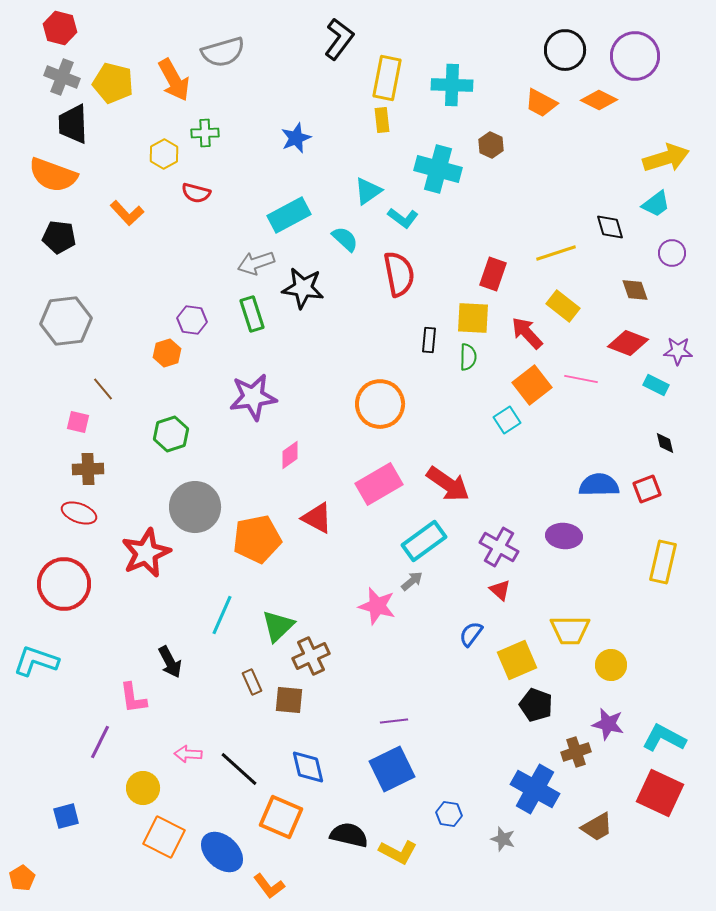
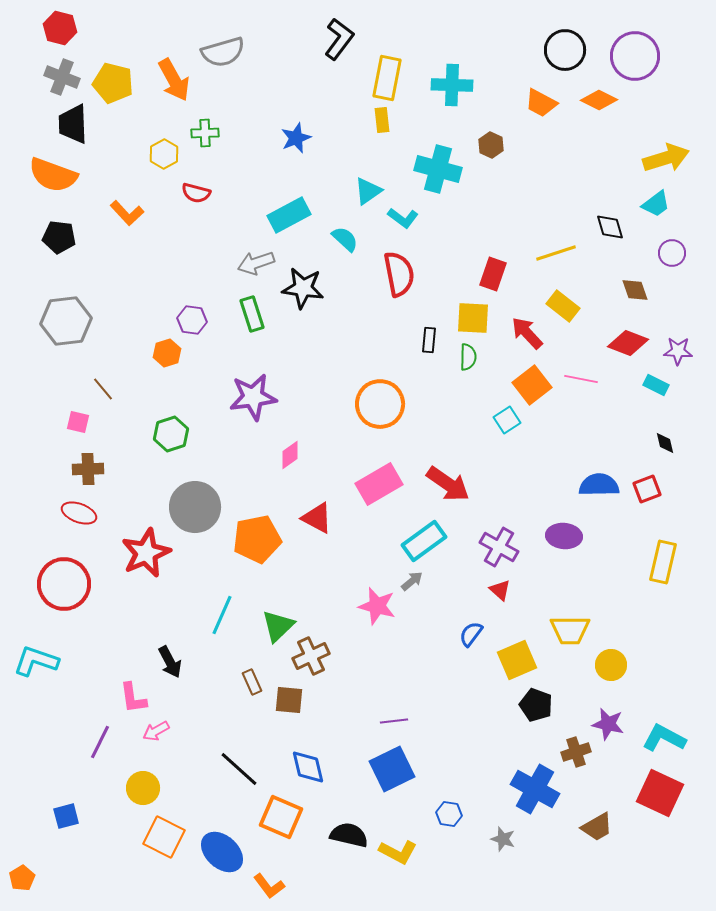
pink arrow at (188, 754): moved 32 px left, 23 px up; rotated 32 degrees counterclockwise
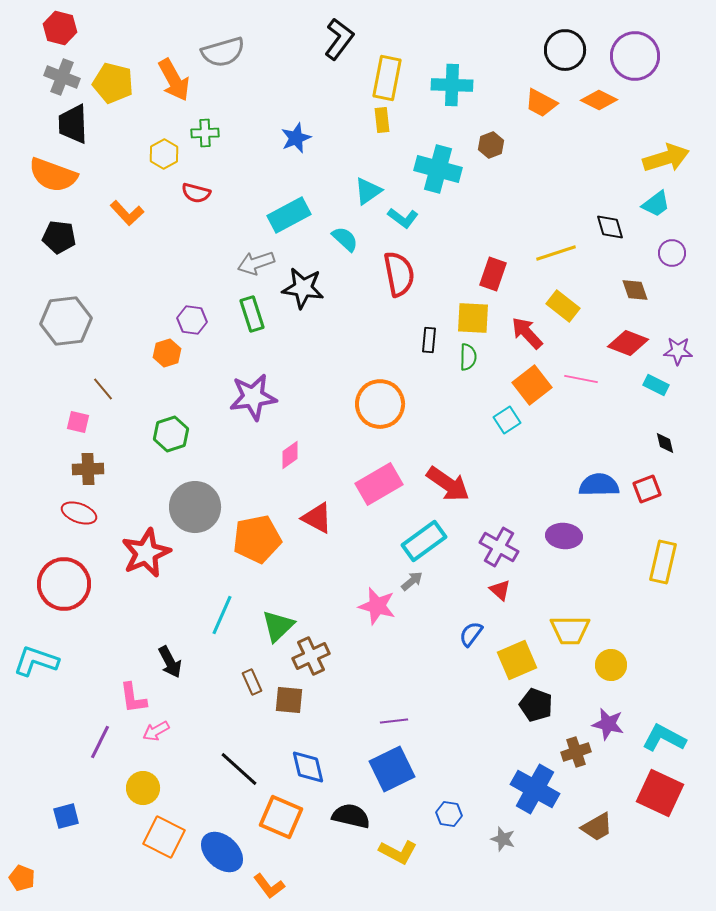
brown hexagon at (491, 145): rotated 15 degrees clockwise
black semicircle at (349, 835): moved 2 px right, 19 px up
orange pentagon at (22, 878): rotated 20 degrees counterclockwise
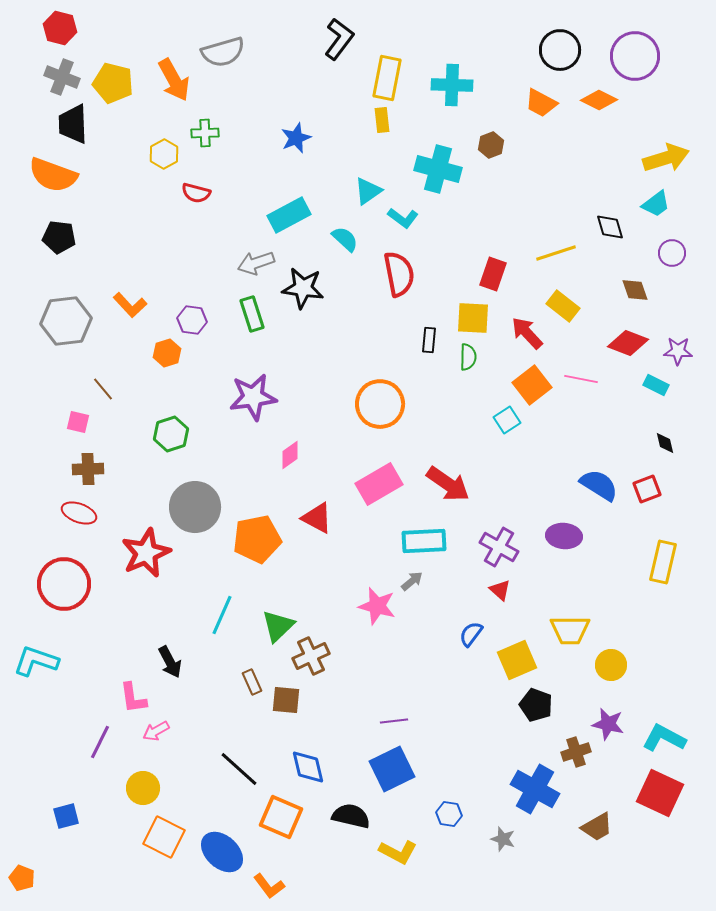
black circle at (565, 50): moved 5 px left
orange L-shape at (127, 213): moved 3 px right, 92 px down
blue semicircle at (599, 485): rotated 33 degrees clockwise
cyan rectangle at (424, 541): rotated 33 degrees clockwise
brown square at (289, 700): moved 3 px left
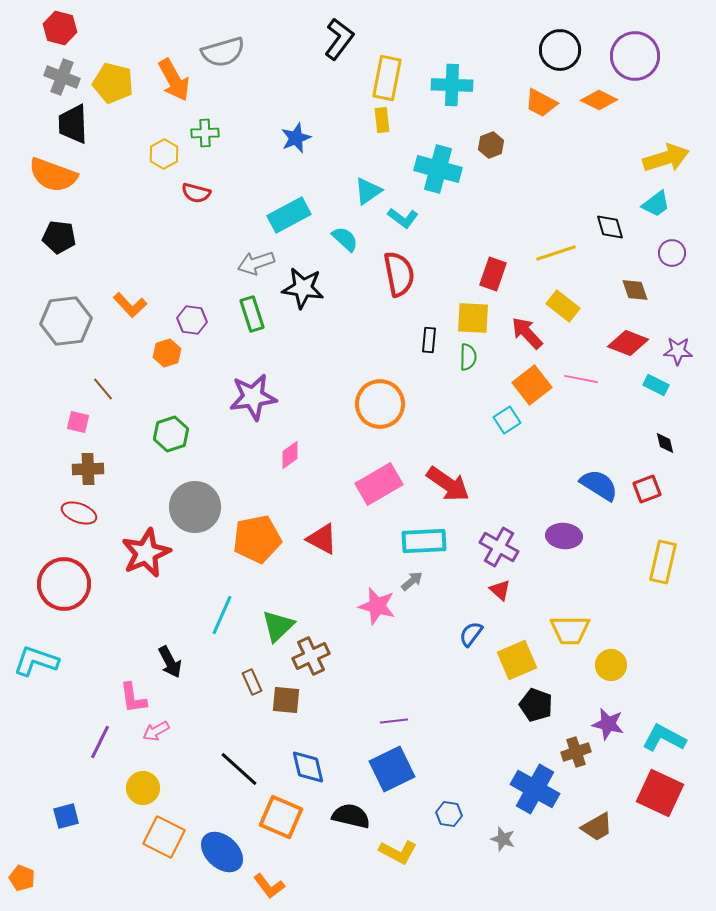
red triangle at (317, 518): moved 5 px right, 21 px down
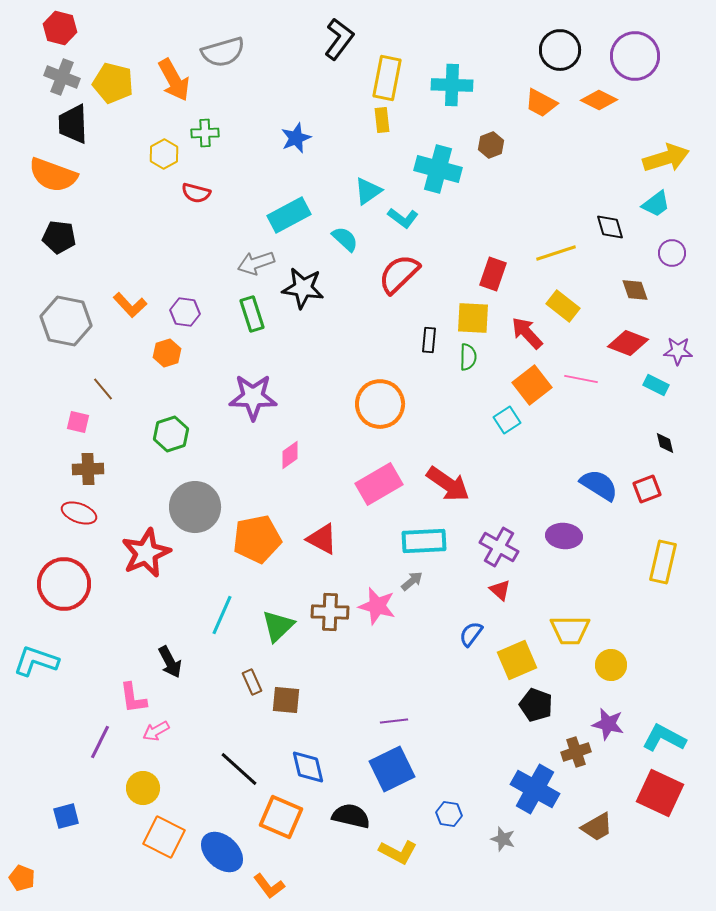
red semicircle at (399, 274): rotated 123 degrees counterclockwise
purple hexagon at (192, 320): moved 7 px left, 8 px up
gray hexagon at (66, 321): rotated 18 degrees clockwise
purple star at (253, 397): rotated 9 degrees clockwise
brown cross at (311, 656): moved 19 px right, 44 px up; rotated 27 degrees clockwise
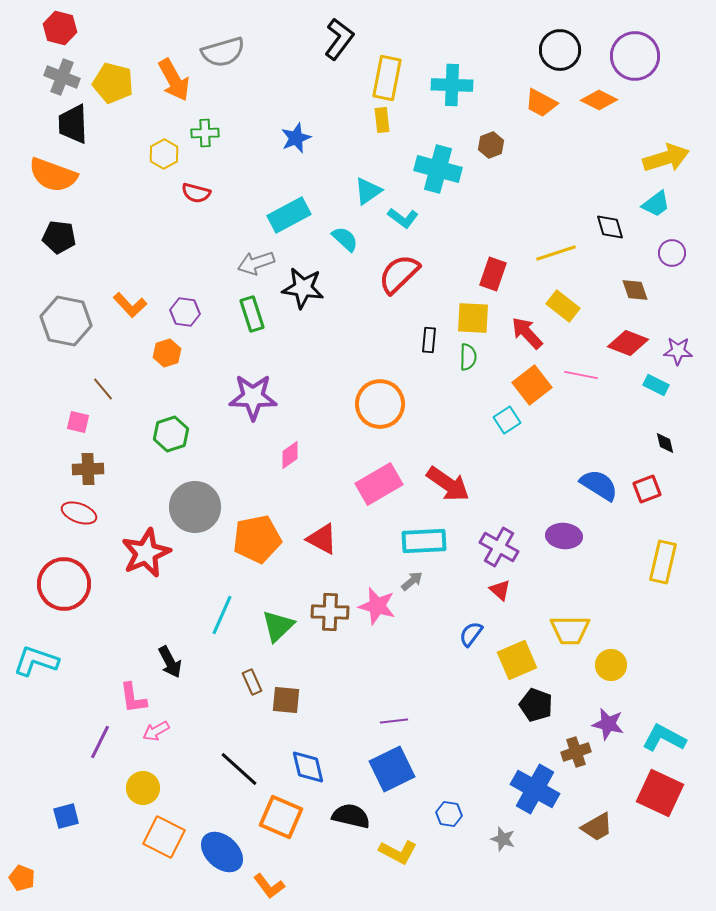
pink line at (581, 379): moved 4 px up
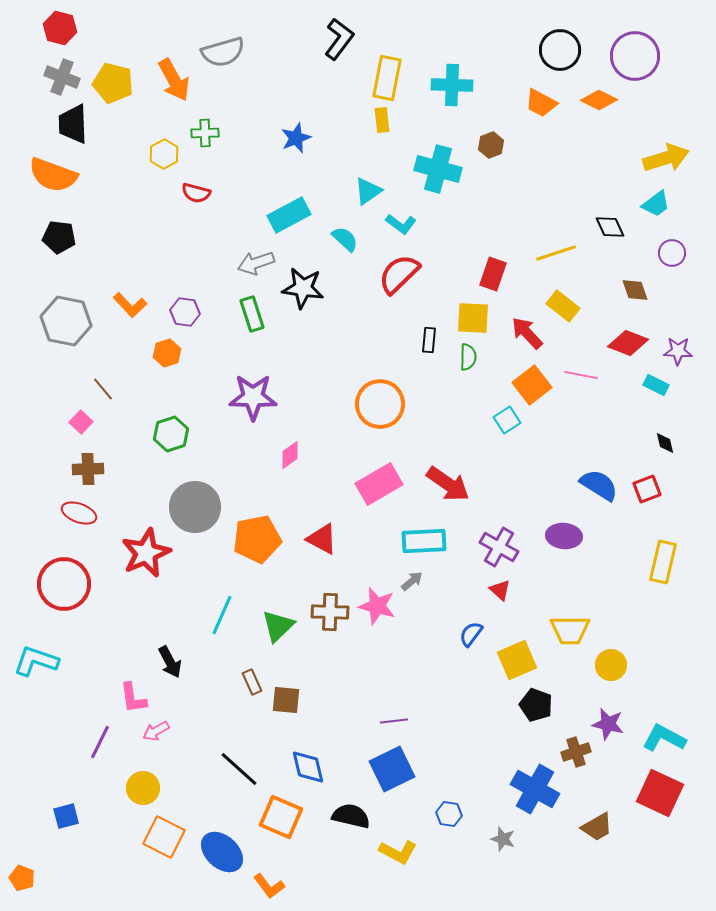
cyan L-shape at (403, 218): moved 2 px left, 6 px down
black diamond at (610, 227): rotated 8 degrees counterclockwise
pink square at (78, 422): moved 3 px right; rotated 30 degrees clockwise
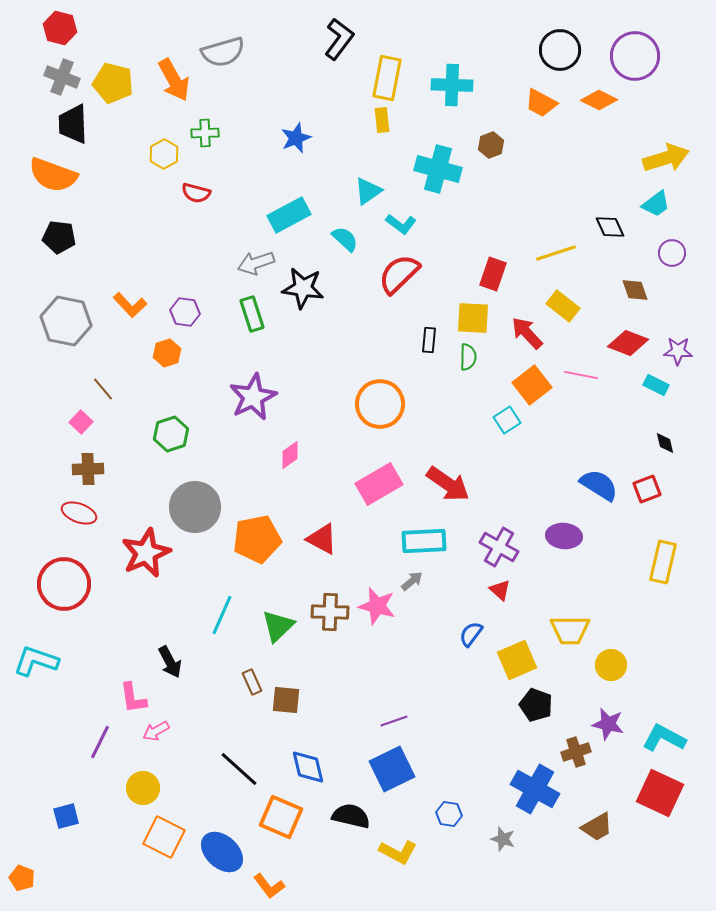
purple star at (253, 397): rotated 27 degrees counterclockwise
purple line at (394, 721): rotated 12 degrees counterclockwise
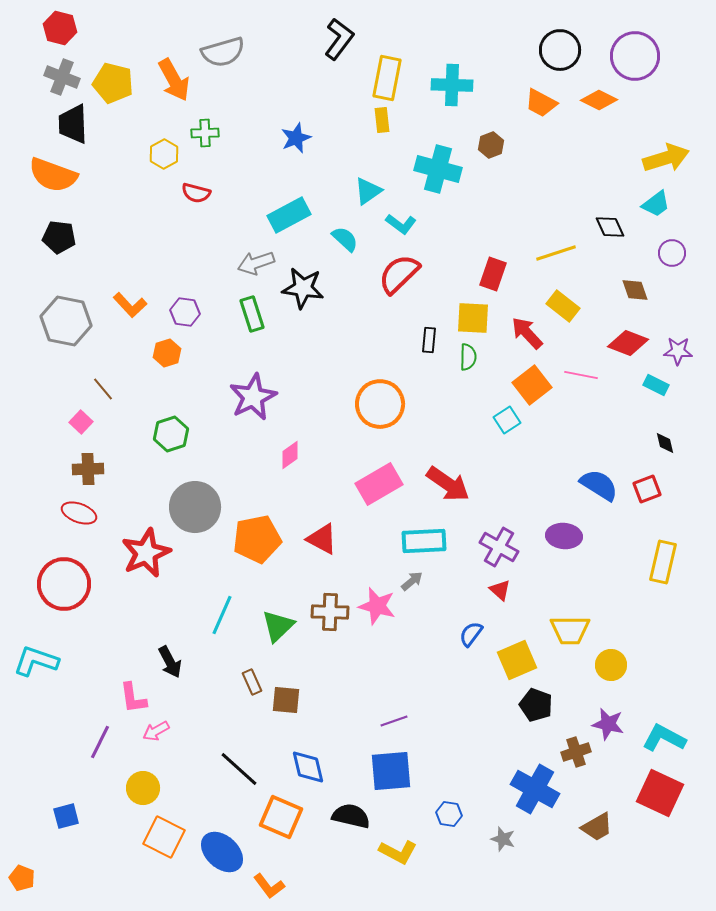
blue square at (392, 769): moved 1 px left, 2 px down; rotated 21 degrees clockwise
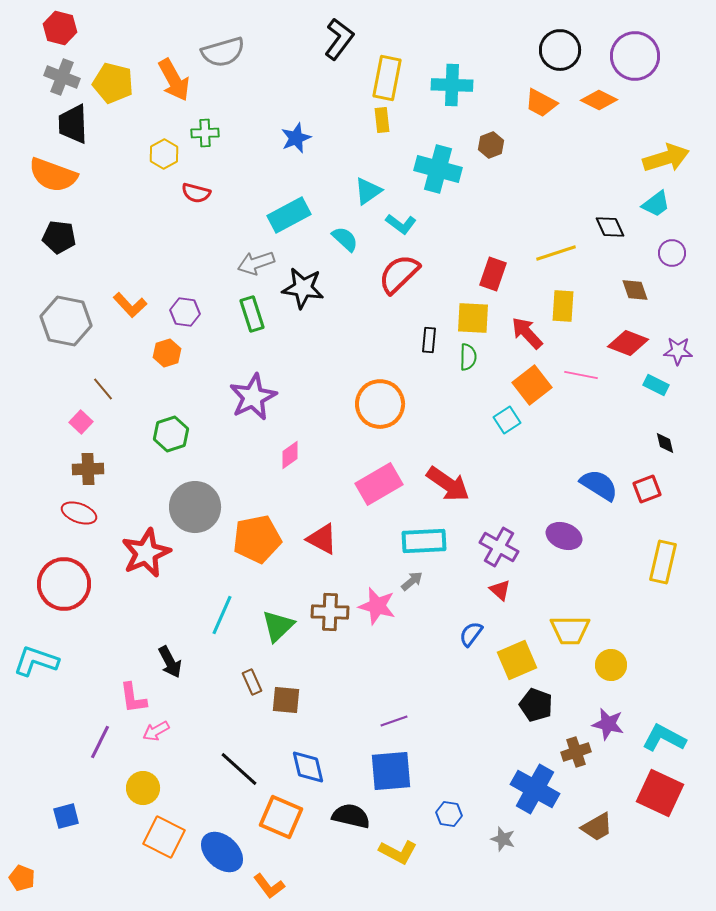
yellow rectangle at (563, 306): rotated 56 degrees clockwise
purple ellipse at (564, 536): rotated 16 degrees clockwise
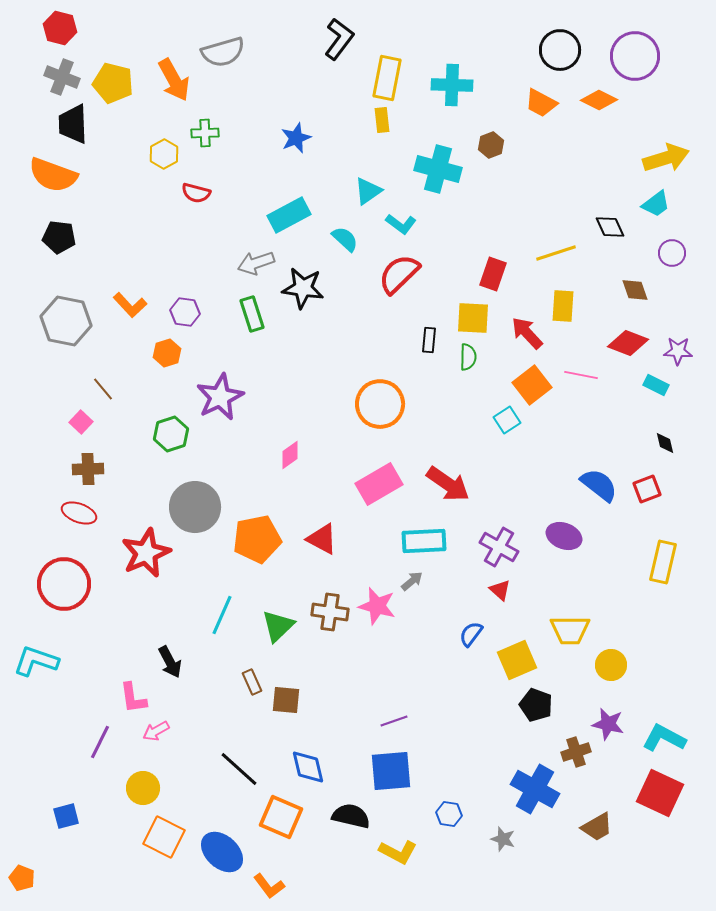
purple star at (253, 397): moved 33 px left
blue semicircle at (599, 485): rotated 6 degrees clockwise
brown cross at (330, 612): rotated 6 degrees clockwise
